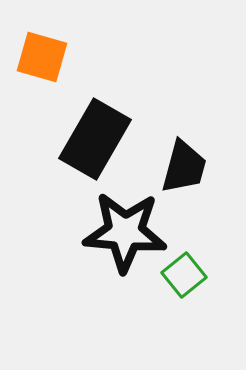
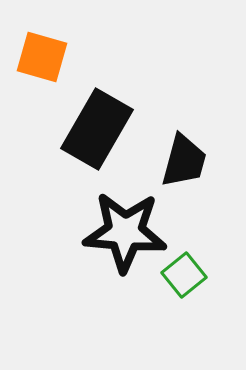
black rectangle: moved 2 px right, 10 px up
black trapezoid: moved 6 px up
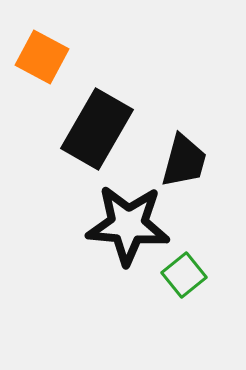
orange square: rotated 12 degrees clockwise
black star: moved 3 px right, 7 px up
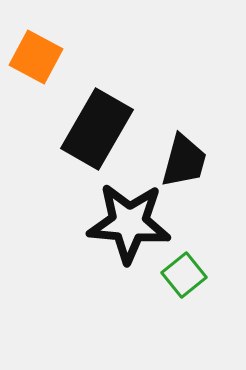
orange square: moved 6 px left
black star: moved 1 px right, 2 px up
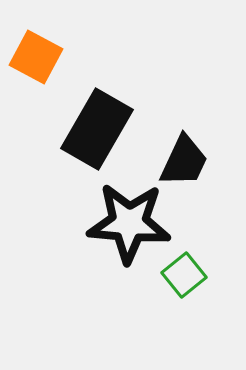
black trapezoid: rotated 10 degrees clockwise
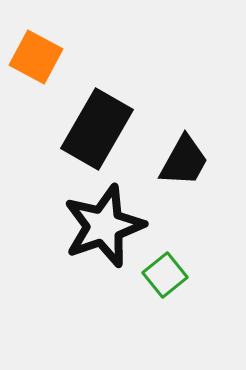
black trapezoid: rotated 4 degrees clockwise
black star: moved 25 px left, 3 px down; rotated 24 degrees counterclockwise
green square: moved 19 px left
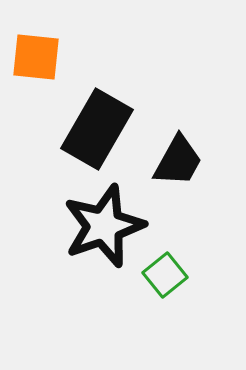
orange square: rotated 22 degrees counterclockwise
black trapezoid: moved 6 px left
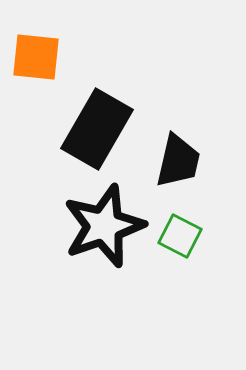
black trapezoid: rotated 16 degrees counterclockwise
green square: moved 15 px right, 39 px up; rotated 24 degrees counterclockwise
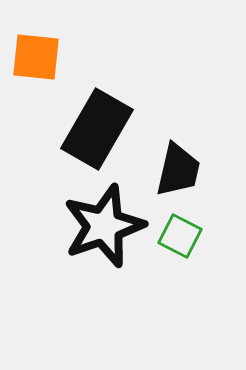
black trapezoid: moved 9 px down
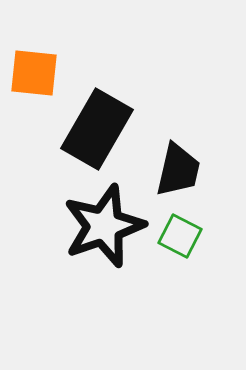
orange square: moved 2 px left, 16 px down
